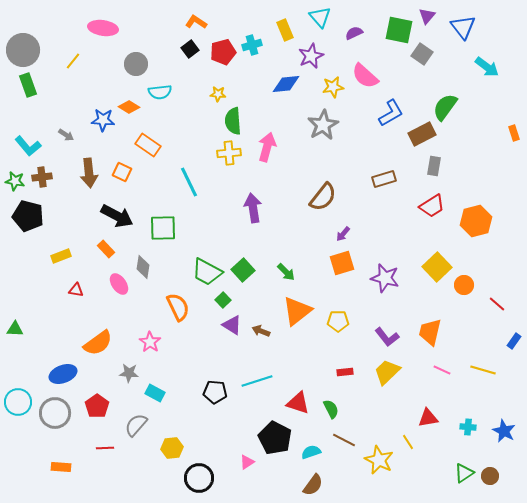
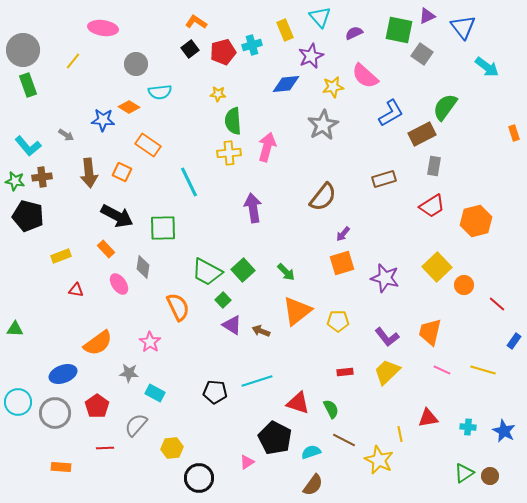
purple triangle at (427, 16): rotated 24 degrees clockwise
yellow line at (408, 442): moved 8 px left, 8 px up; rotated 21 degrees clockwise
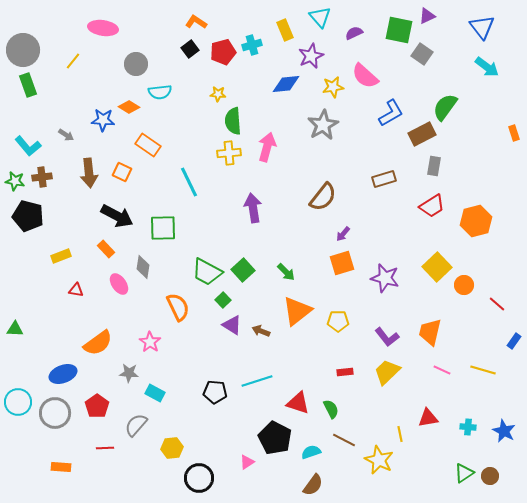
blue triangle at (463, 27): moved 19 px right
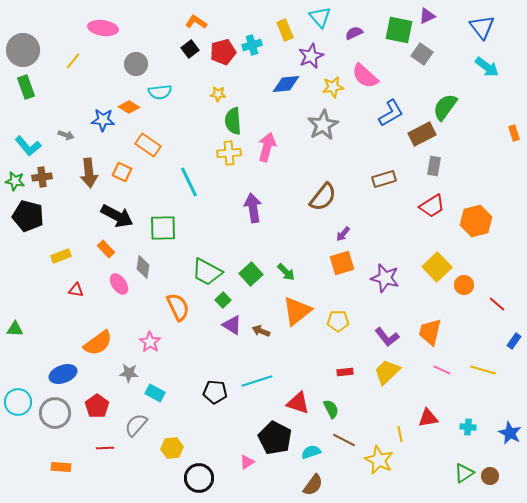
green rectangle at (28, 85): moved 2 px left, 2 px down
gray arrow at (66, 135): rotated 14 degrees counterclockwise
green square at (243, 270): moved 8 px right, 4 px down
blue star at (504, 431): moved 6 px right, 2 px down
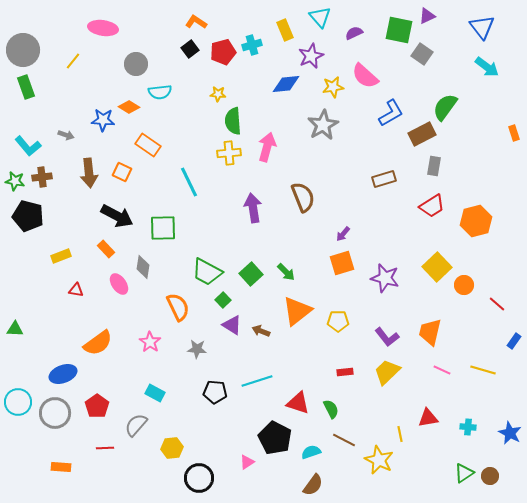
brown semicircle at (323, 197): moved 20 px left; rotated 60 degrees counterclockwise
gray star at (129, 373): moved 68 px right, 24 px up
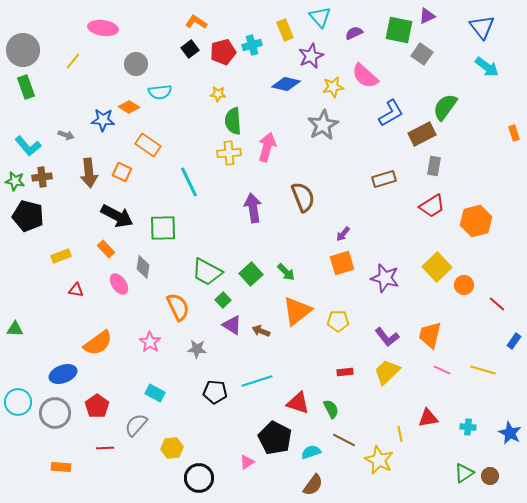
blue diamond at (286, 84): rotated 20 degrees clockwise
orange trapezoid at (430, 332): moved 3 px down
